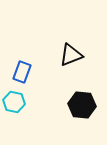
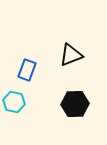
blue rectangle: moved 5 px right, 2 px up
black hexagon: moved 7 px left, 1 px up; rotated 8 degrees counterclockwise
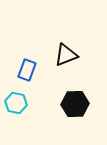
black triangle: moved 5 px left
cyan hexagon: moved 2 px right, 1 px down
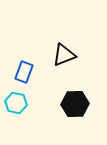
black triangle: moved 2 px left
blue rectangle: moved 3 px left, 2 px down
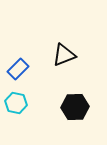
blue rectangle: moved 6 px left, 3 px up; rotated 25 degrees clockwise
black hexagon: moved 3 px down
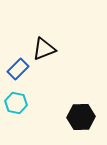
black triangle: moved 20 px left, 6 px up
black hexagon: moved 6 px right, 10 px down
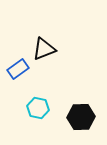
blue rectangle: rotated 10 degrees clockwise
cyan hexagon: moved 22 px right, 5 px down
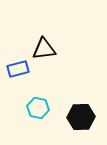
black triangle: rotated 15 degrees clockwise
blue rectangle: rotated 20 degrees clockwise
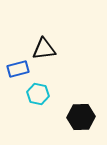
cyan hexagon: moved 14 px up
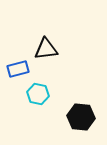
black triangle: moved 2 px right
black hexagon: rotated 8 degrees clockwise
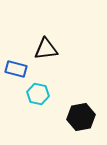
blue rectangle: moved 2 px left; rotated 30 degrees clockwise
black hexagon: rotated 16 degrees counterclockwise
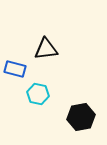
blue rectangle: moved 1 px left
